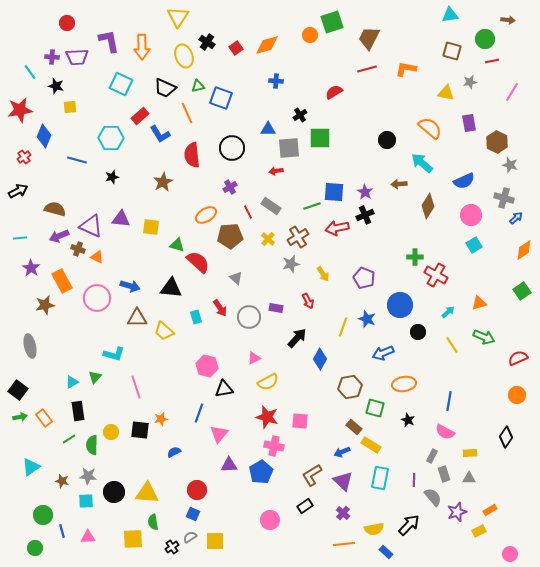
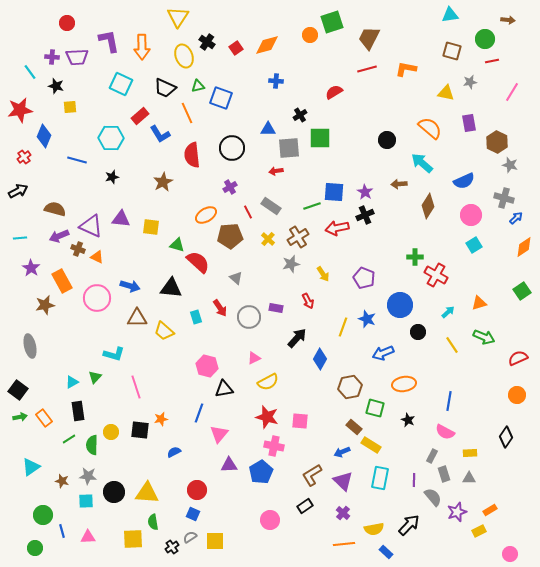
orange diamond at (524, 250): moved 3 px up
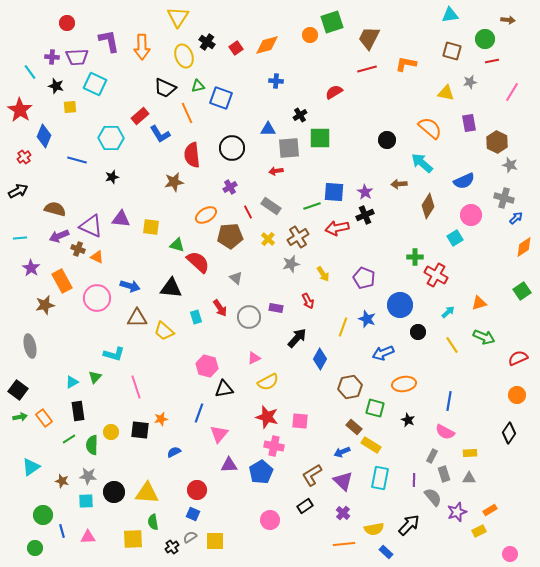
orange L-shape at (406, 69): moved 5 px up
cyan square at (121, 84): moved 26 px left
red star at (20, 110): rotated 30 degrees counterclockwise
brown star at (163, 182): moved 11 px right; rotated 18 degrees clockwise
cyan square at (474, 245): moved 19 px left, 7 px up
black diamond at (506, 437): moved 3 px right, 4 px up
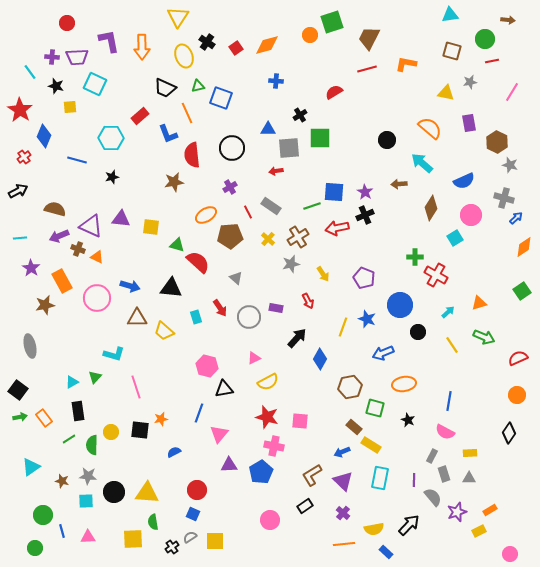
blue L-shape at (160, 134): moved 8 px right; rotated 10 degrees clockwise
brown diamond at (428, 206): moved 3 px right, 2 px down
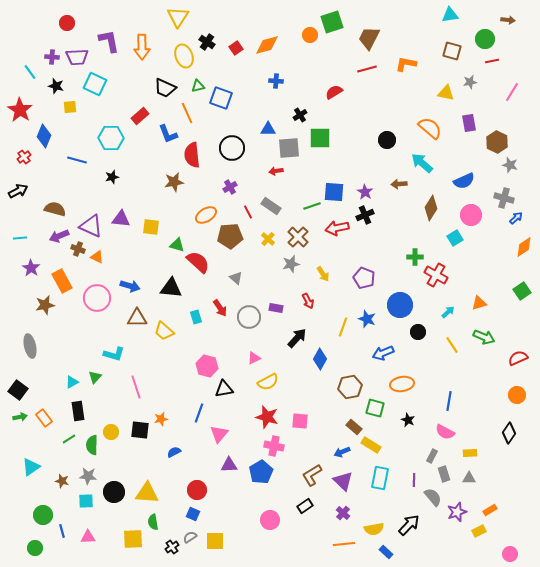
brown cross at (298, 237): rotated 15 degrees counterclockwise
orange ellipse at (404, 384): moved 2 px left
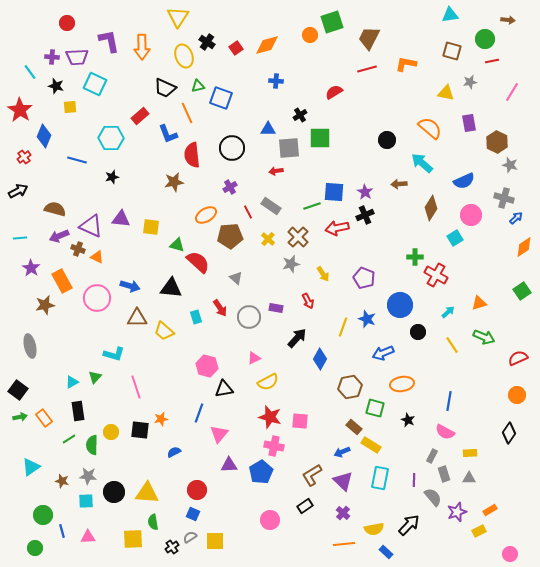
red star at (267, 417): moved 3 px right
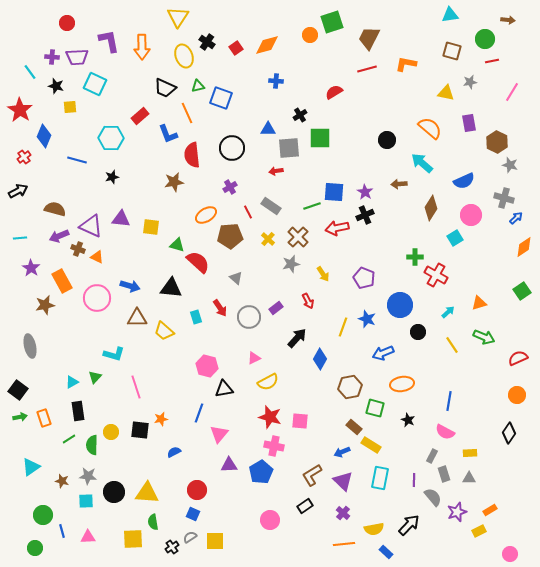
purple rectangle at (276, 308): rotated 48 degrees counterclockwise
orange rectangle at (44, 418): rotated 18 degrees clockwise
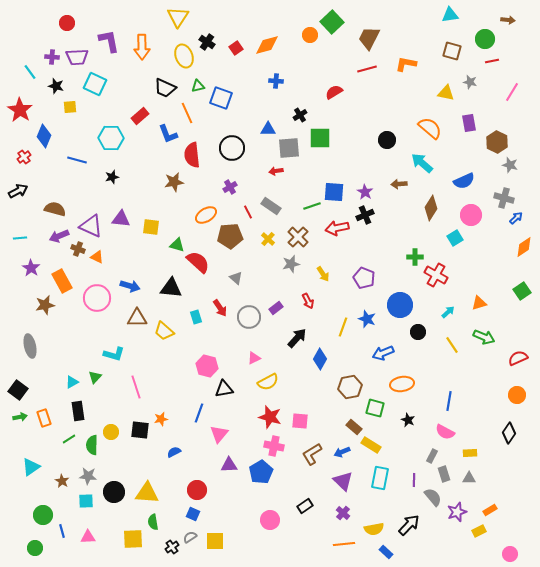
green square at (332, 22): rotated 25 degrees counterclockwise
gray star at (470, 82): rotated 24 degrees clockwise
brown L-shape at (312, 475): moved 21 px up
brown star at (62, 481): rotated 16 degrees clockwise
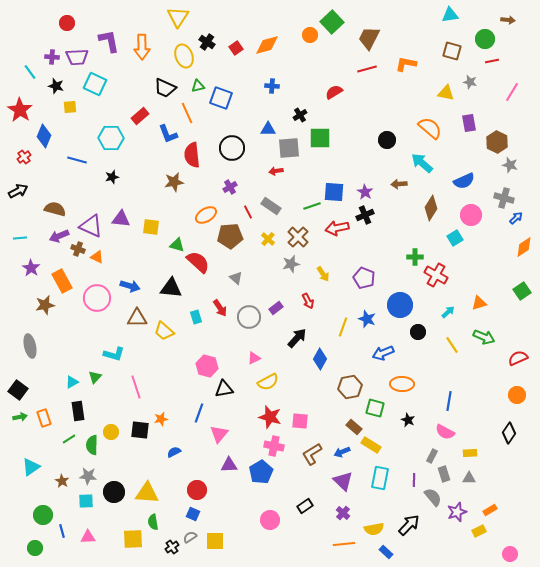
blue cross at (276, 81): moved 4 px left, 5 px down
orange ellipse at (402, 384): rotated 10 degrees clockwise
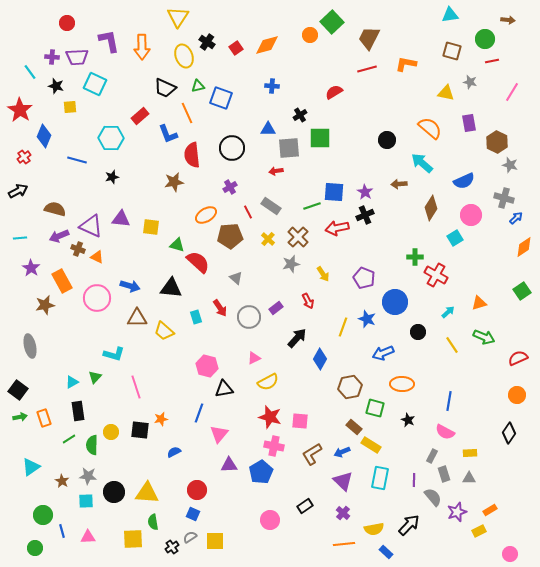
blue circle at (400, 305): moved 5 px left, 3 px up
